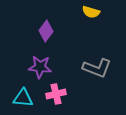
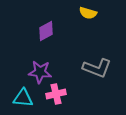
yellow semicircle: moved 3 px left, 1 px down
purple diamond: rotated 25 degrees clockwise
purple star: moved 5 px down
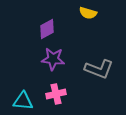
purple diamond: moved 1 px right, 2 px up
gray L-shape: moved 2 px right, 1 px down
purple star: moved 13 px right, 13 px up
cyan triangle: moved 3 px down
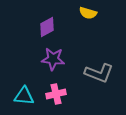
purple diamond: moved 2 px up
gray L-shape: moved 4 px down
cyan triangle: moved 1 px right, 5 px up
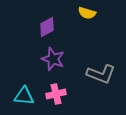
yellow semicircle: moved 1 px left
purple star: rotated 15 degrees clockwise
gray L-shape: moved 2 px right, 1 px down
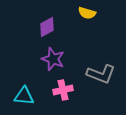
pink cross: moved 7 px right, 4 px up
